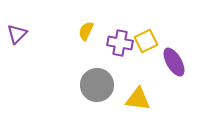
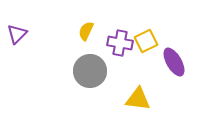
gray circle: moved 7 px left, 14 px up
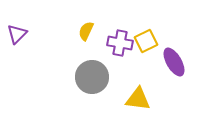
gray circle: moved 2 px right, 6 px down
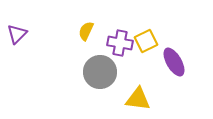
gray circle: moved 8 px right, 5 px up
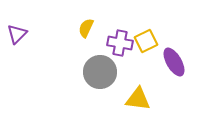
yellow semicircle: moved 3 px up
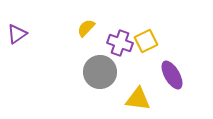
yellow semicircle: rotated 18 degrees clockwise
purple triangle: rotated 10 degrees clockwise
purple cross: rotated 10 degrees clockwise
purple ellipse: moved 2 px left, 13 px down
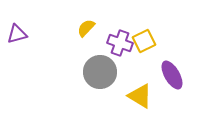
purple triangle: rotated 20 degrees clockwise
yellow square: moved 2 px left
yellow triangle: moved 2 px right, 3 px up; rotated 24 degrees clockwise
